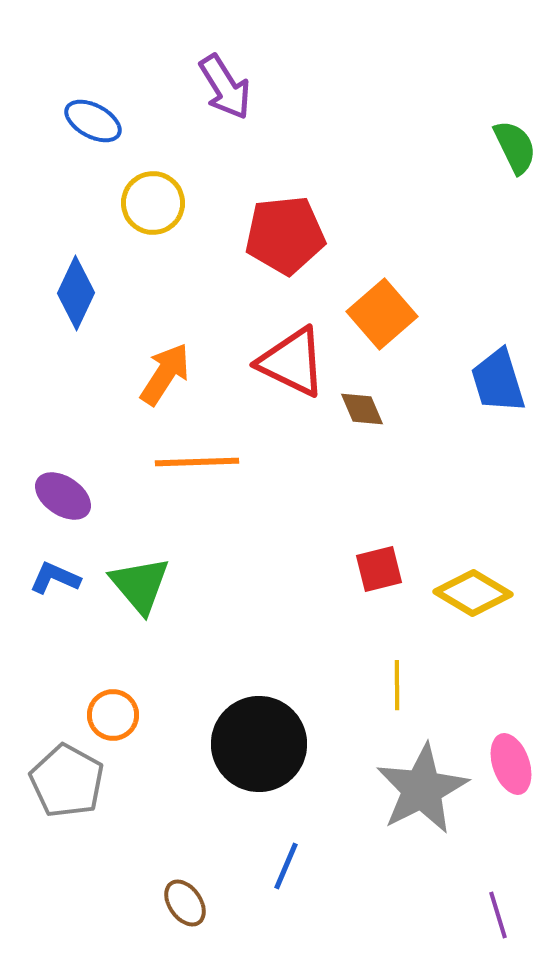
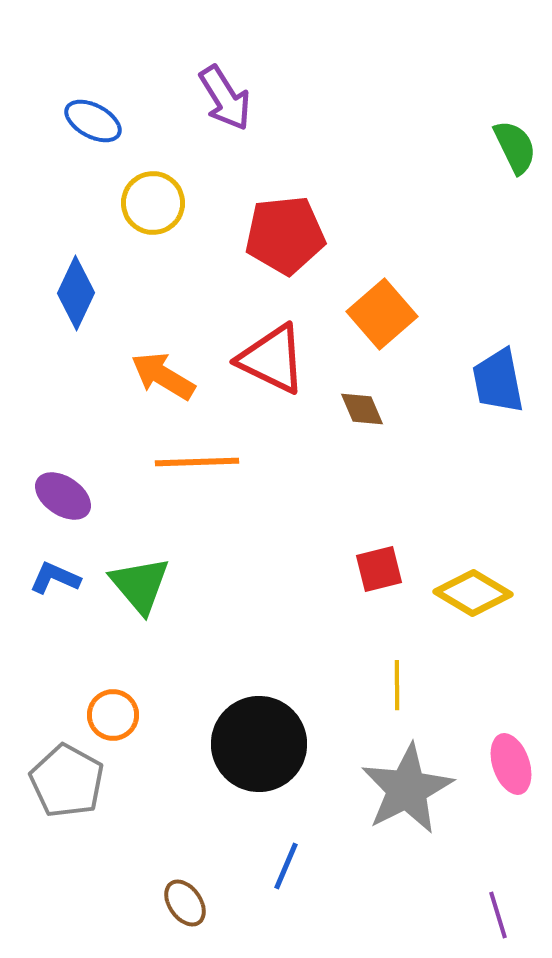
purple arrow: moved 11 px down
red triangle: moved 20 px left, 3 px up
orange arrow: moved 2 px left, 2 px down; rotated 92 degrees counterclockwise
blue trapezoid: rotated 6 degrees clockwise
gray star: moved 15 px left
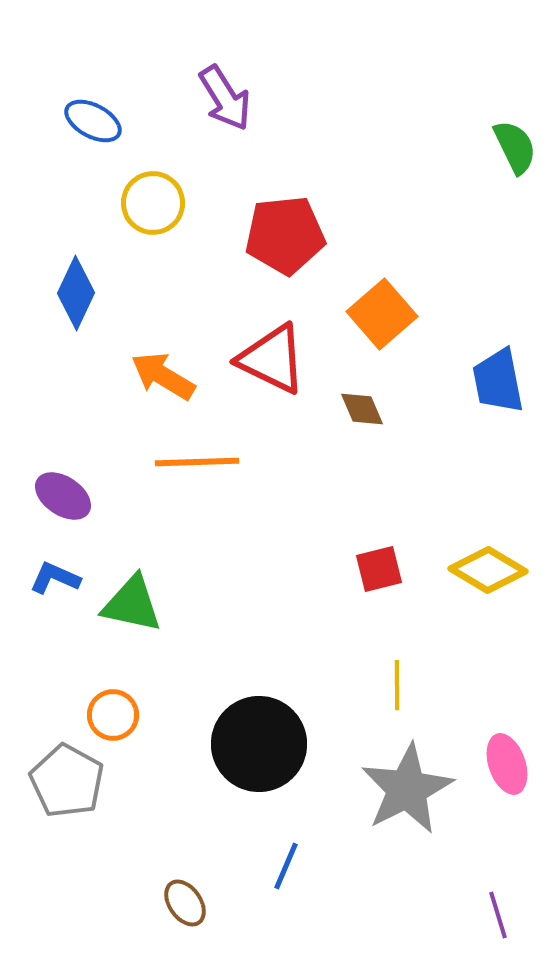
green triangle: moved 8 px left, 19 px down; rotated 38 degrees counterclockwise
yellow diamond: moved 15 px right, 23 px up
pink ellipse: moved 4 px left
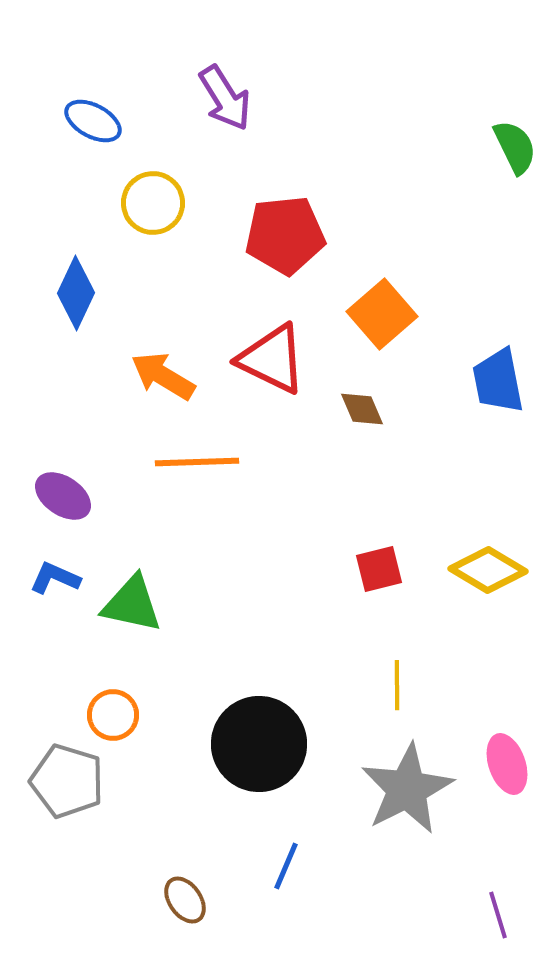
gray pentagon: rotated 12 degrees counterclockwise
brown ellipse: moved 3 px up
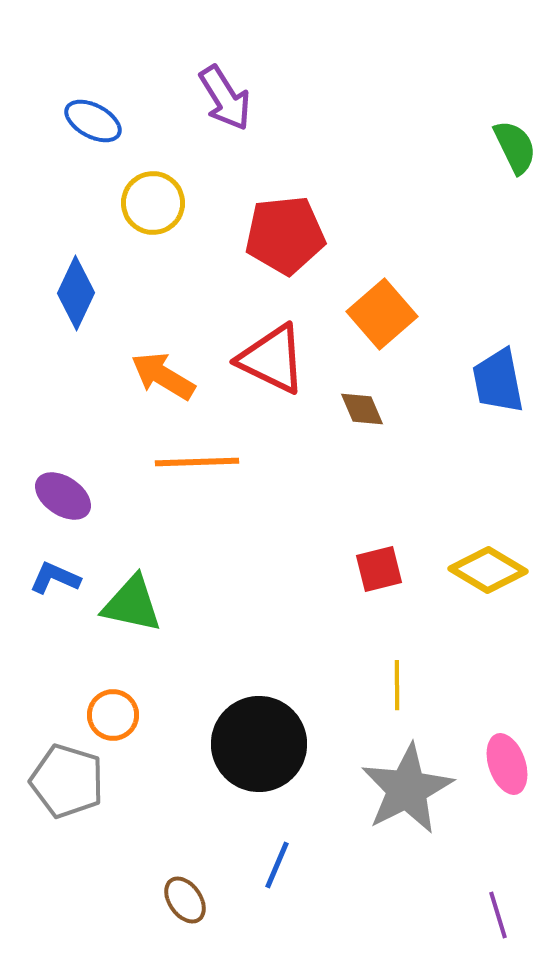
blue line: moved 9 px left, 1 px up
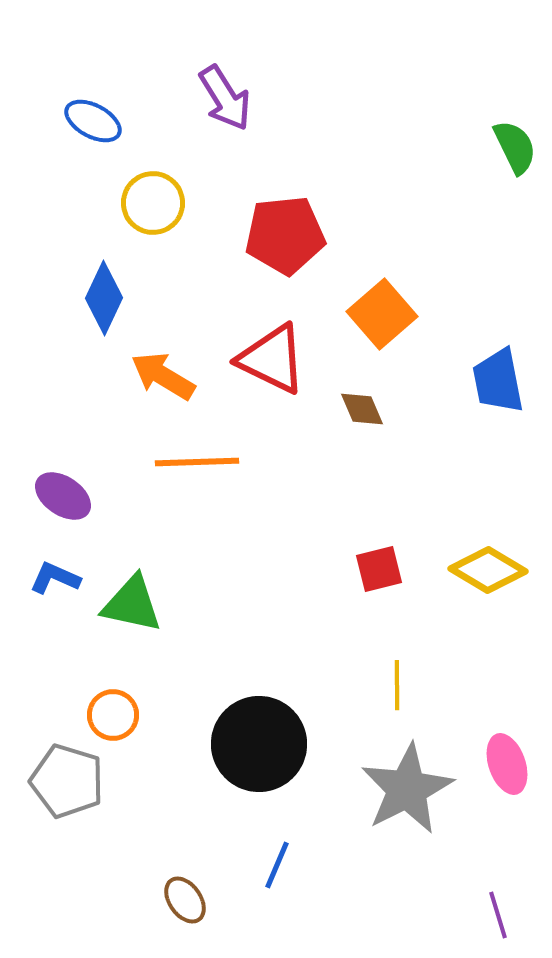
blue diamond: moved 28 px right, 5 px down
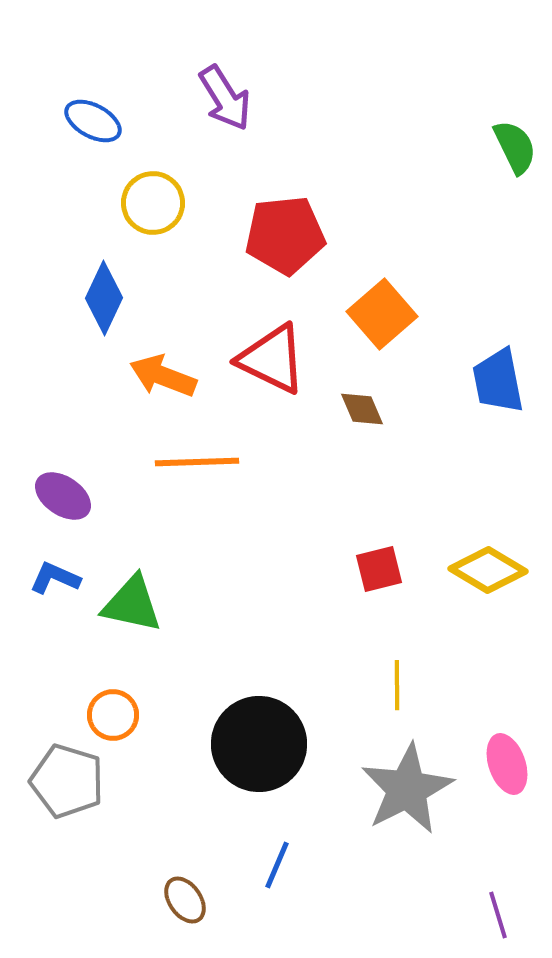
orange arrow: rotated 10 degrees counterclockwise
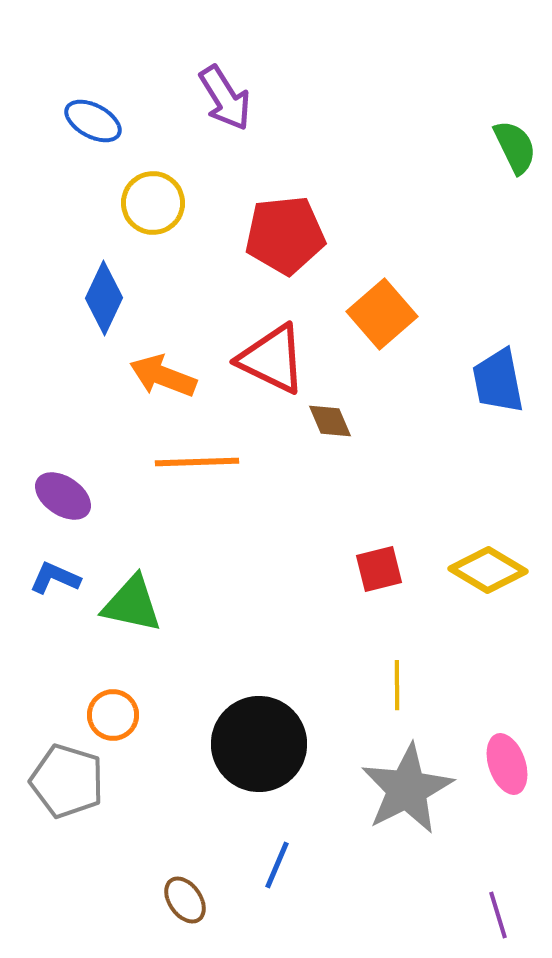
brown diamond: moved 32 px left, 12 px down
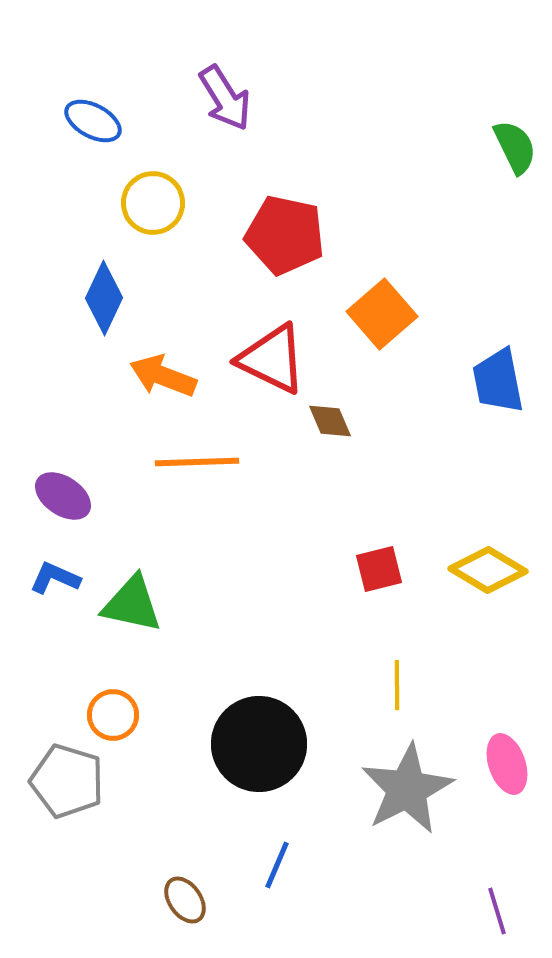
red pentagon: rotated 18 degrees clockwise
purple line: moved 1 px left, 4 px up
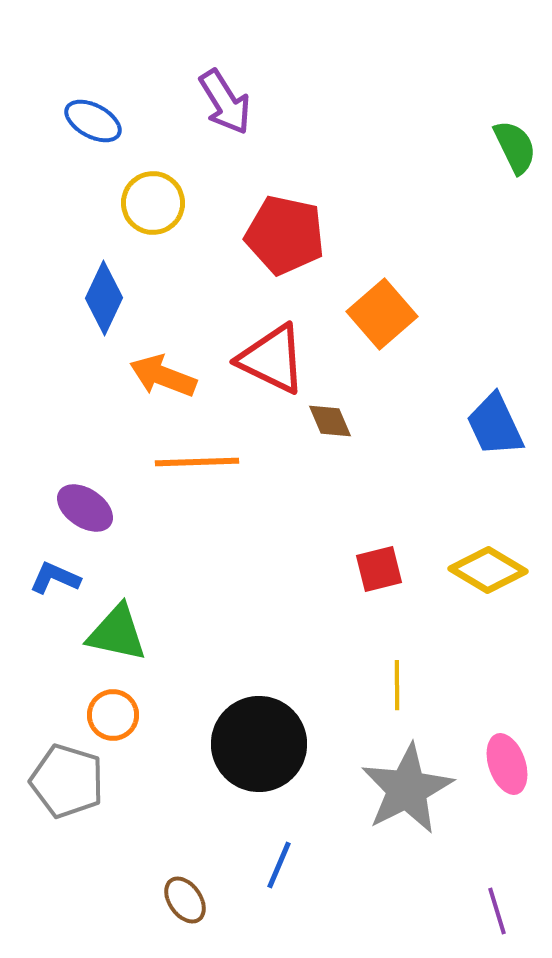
purple arrow: moved 4 px down
blue trapezoid: moved 3 px left, 44 px down; rotated 14 degrees counterclockwise
purple ellipse: moved 22 px right, 12 px down
green triangle: moved 15 px left, 29 px down
blue line: moved 2 px right
